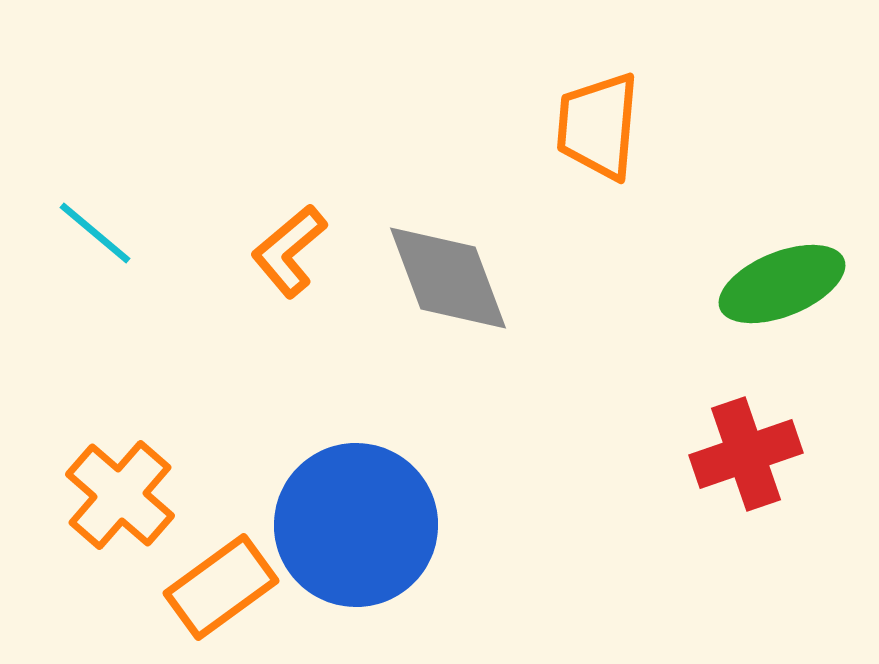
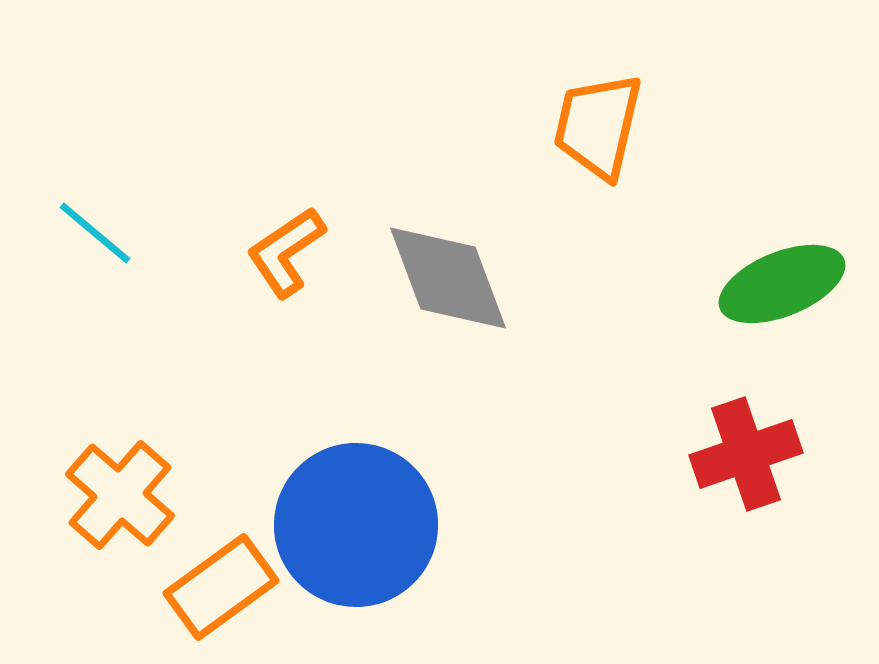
orange trapezoid: rotated 8 degrees clockwise
orange L-shape: moved 3 px left, 1 px down; rotated 6 degrees clockwise
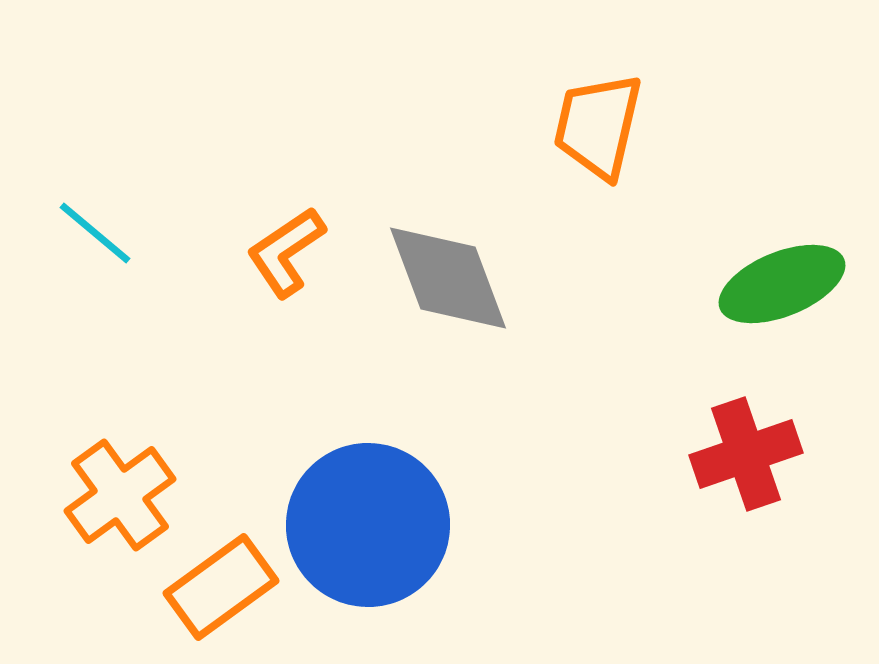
orange cross: rotated 13 degrees clockwise
blue circle: moved 12 px right
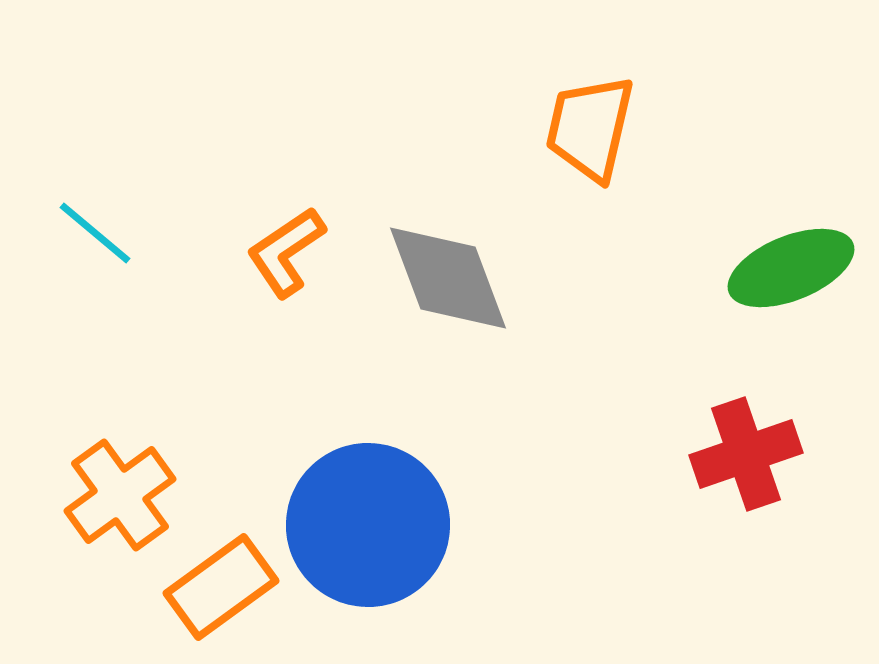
orange trapezoid: moved 8 px left, 2 px down
green ellipse: moved 9 px right, 16 px up
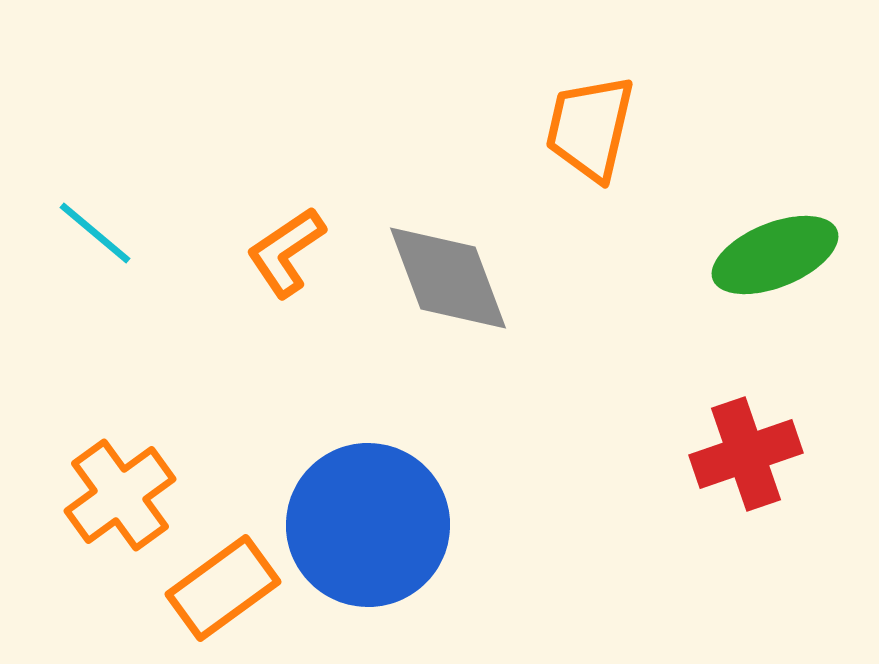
green ellipse: moved 16 px left, 13 px up
orange rectangle: moved 2 px right, 1 px down
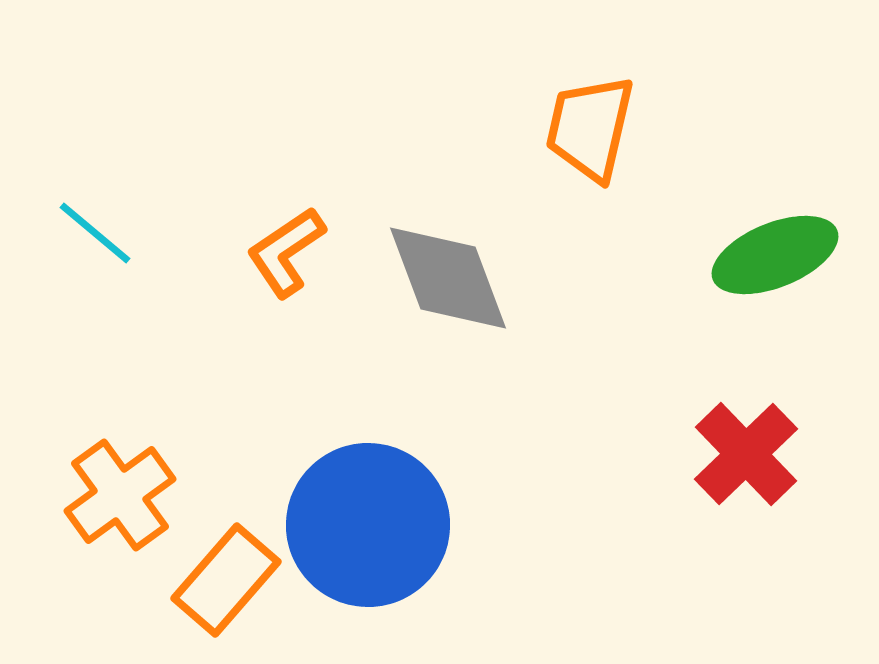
red cross: rotated 25 degrees counterclockwise
orange rectangle: moved 3 px right, 8 px up; rotated 13 degrees counterclockwise
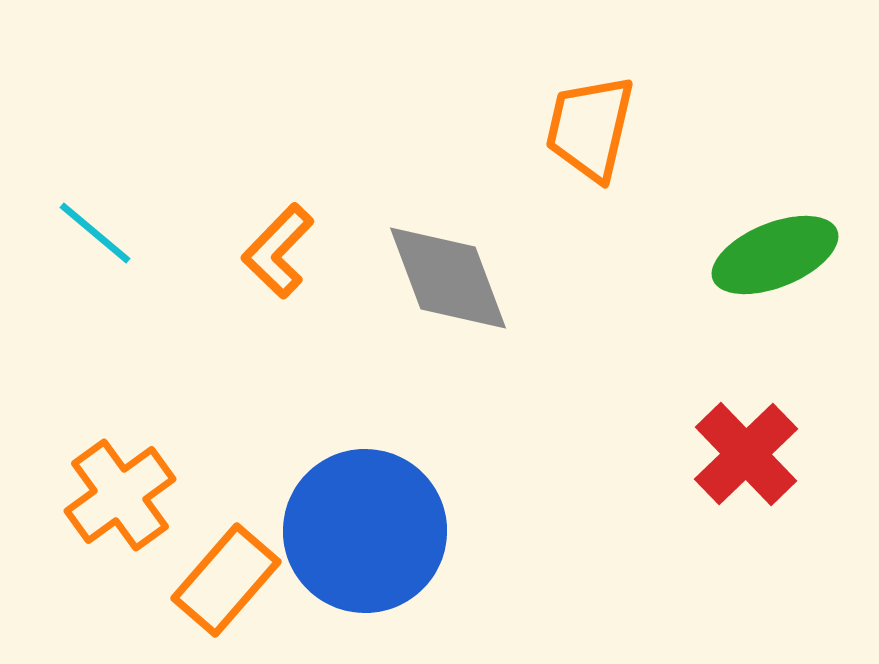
orange L-shape: moved 8 px left, 1 px up; rotated 12 degrees counterclockwise
blue circle: moved 3 px left, 6 px down
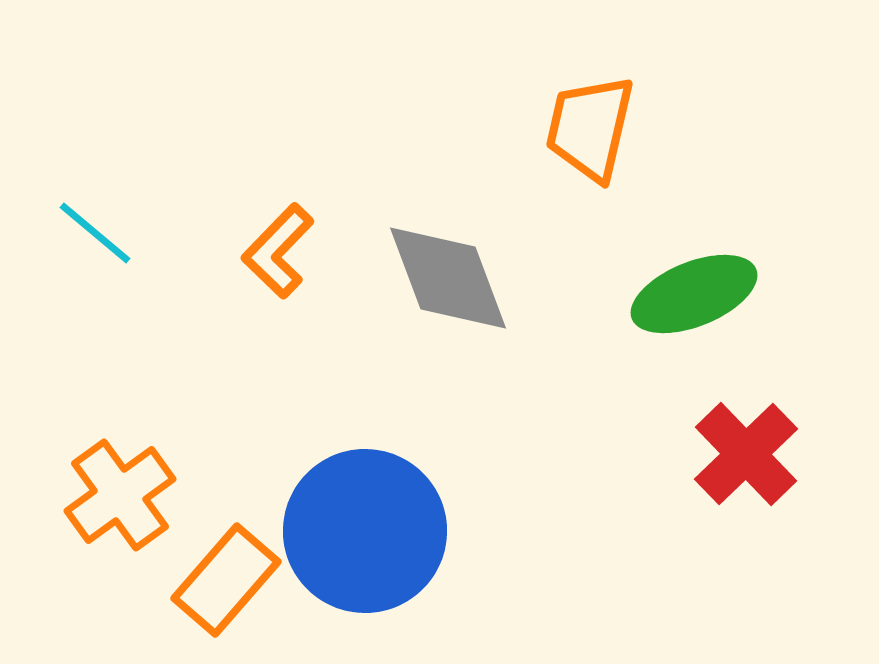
green ellipse: moved 81 px left, 39 px down
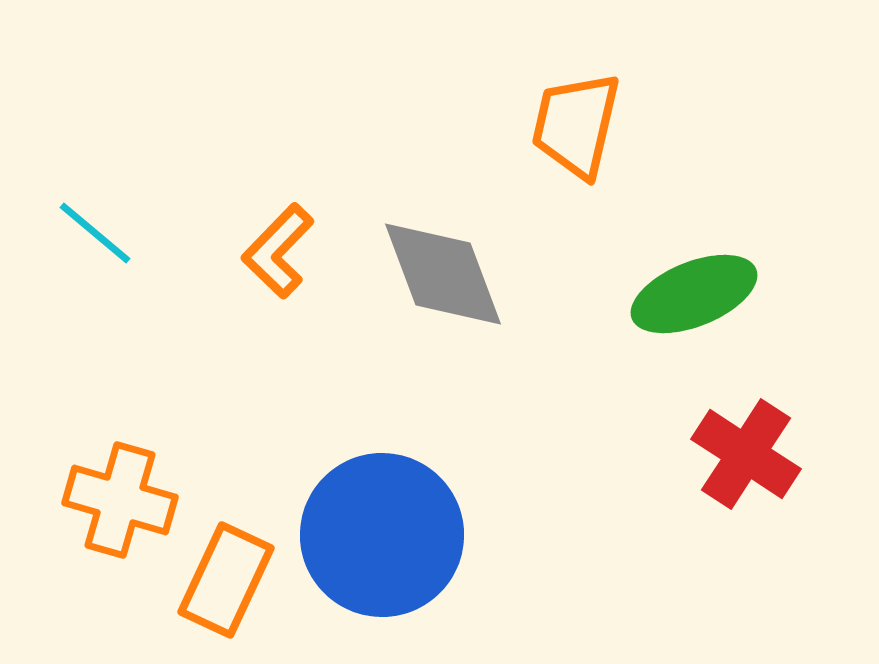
orange trapezoid: moved 14 px left, 3 px up
gray diamond: moved 5 px left, 4 px up
red cross: rotated 13 degrees counterclockwise
orange cross: moved 5 px down; rotated 38 degrees counterclockwise
blue circle: moved 17 px right, 4 px down
orange rectangle: rotated 16 degrees counterclockwise
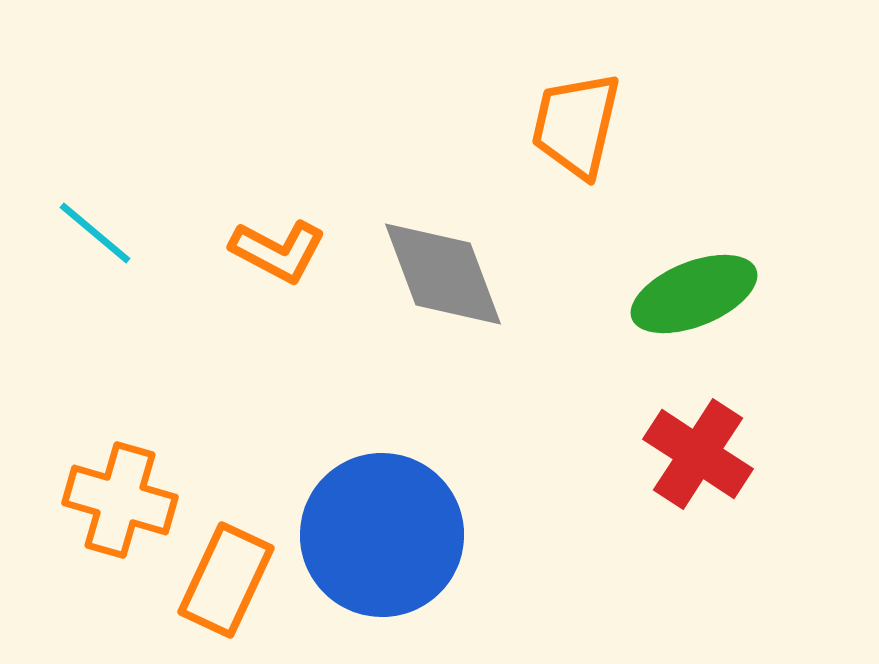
orange L-shape: rotated 106 degrees counterclockwise
red cross: moved 48 px left
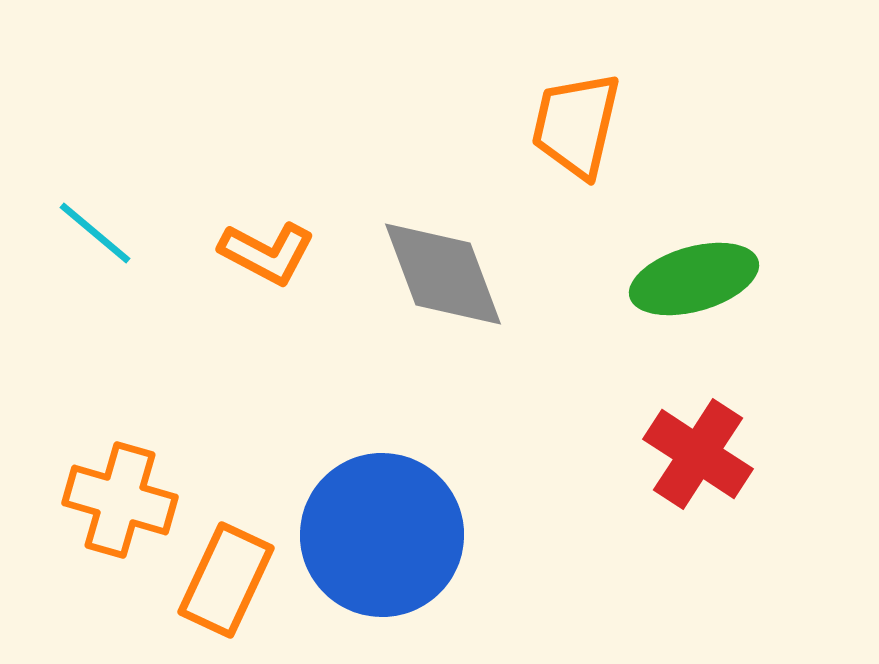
orange L-shape: moved 11 px left, 2 px down
green ellipse: moved 15 px up; rotated 6 degrees clockwise
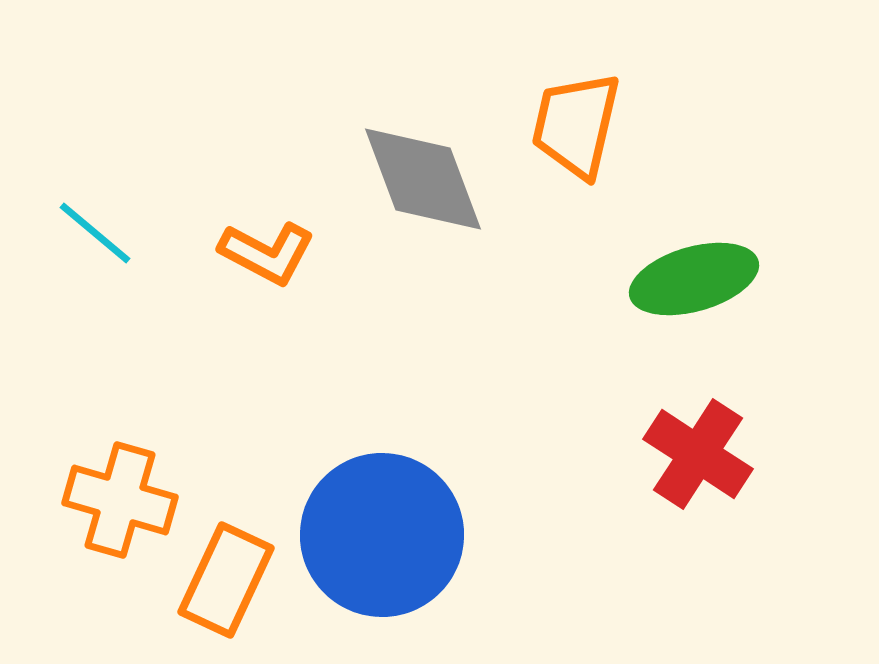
gray diamond: moved 20 px left, 95 px up
